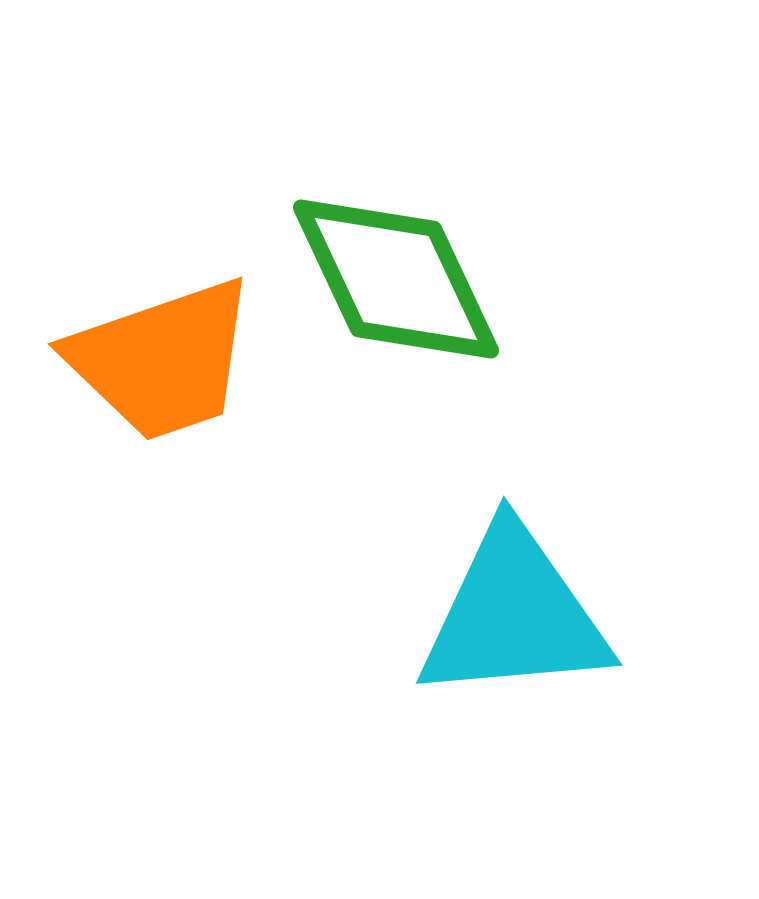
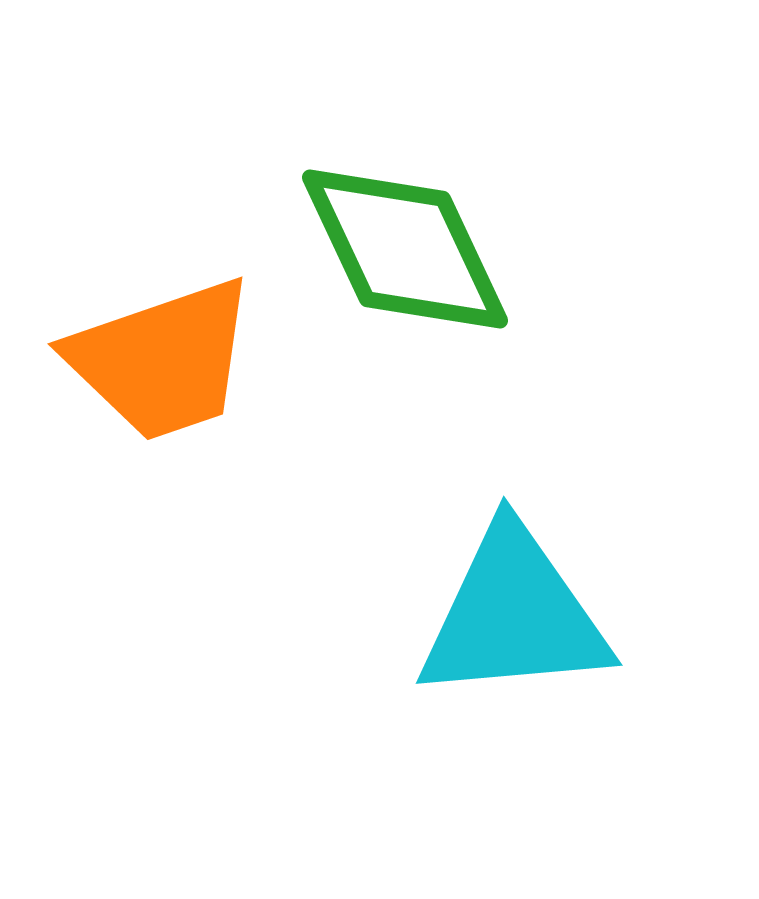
green diamond: moved 9 px right, 30 px up
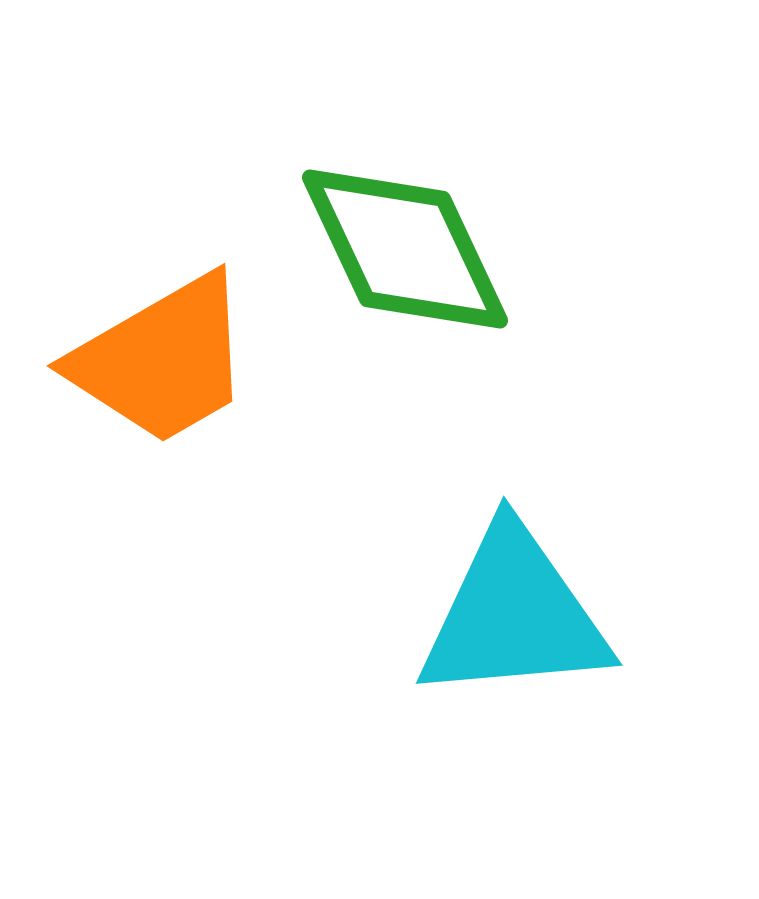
orange trapezoid: rotated 11 degrees counterclockwise
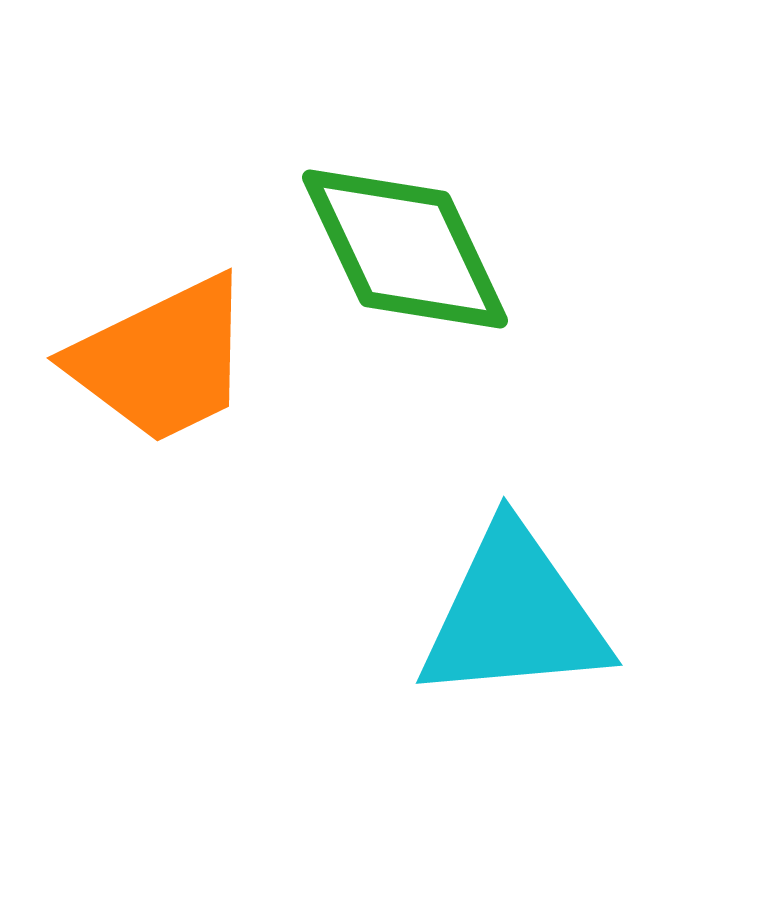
orange trapezoid: rotated 4 degrees clockwise
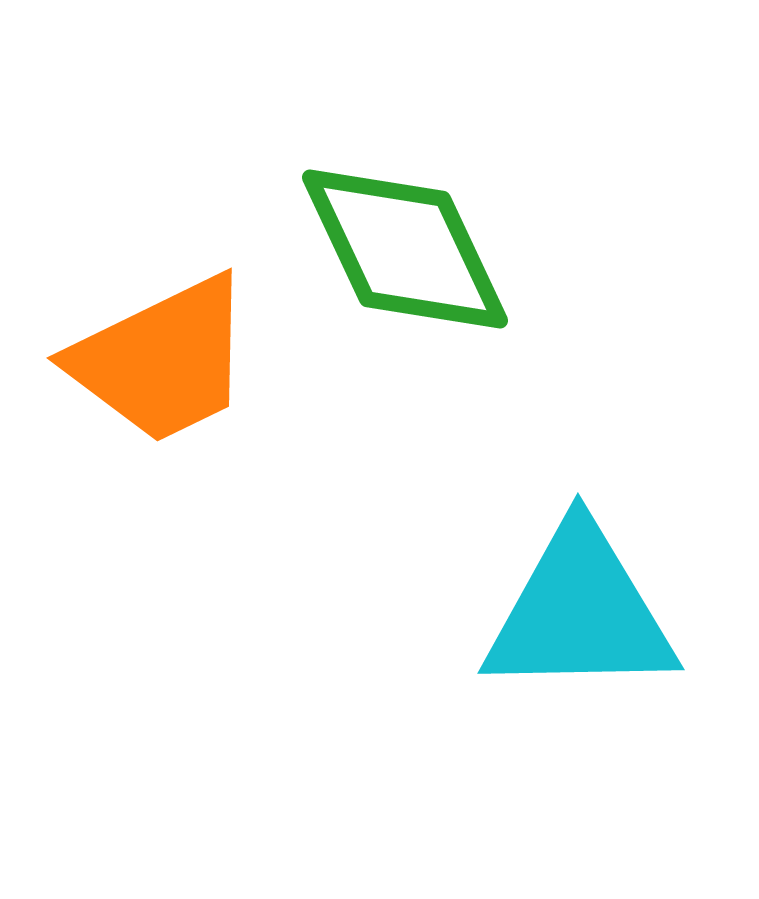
cyan triangle: moved 66 px right, 3 px up; rotated 4 degrees clockwise
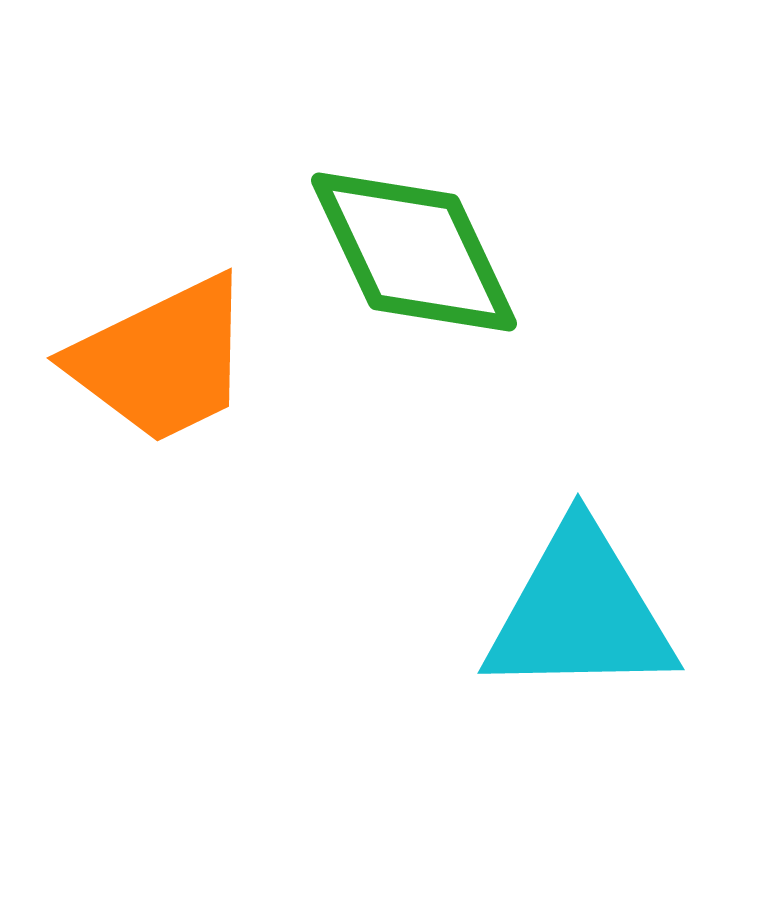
green diamond: moved 9 px right, 3 px down
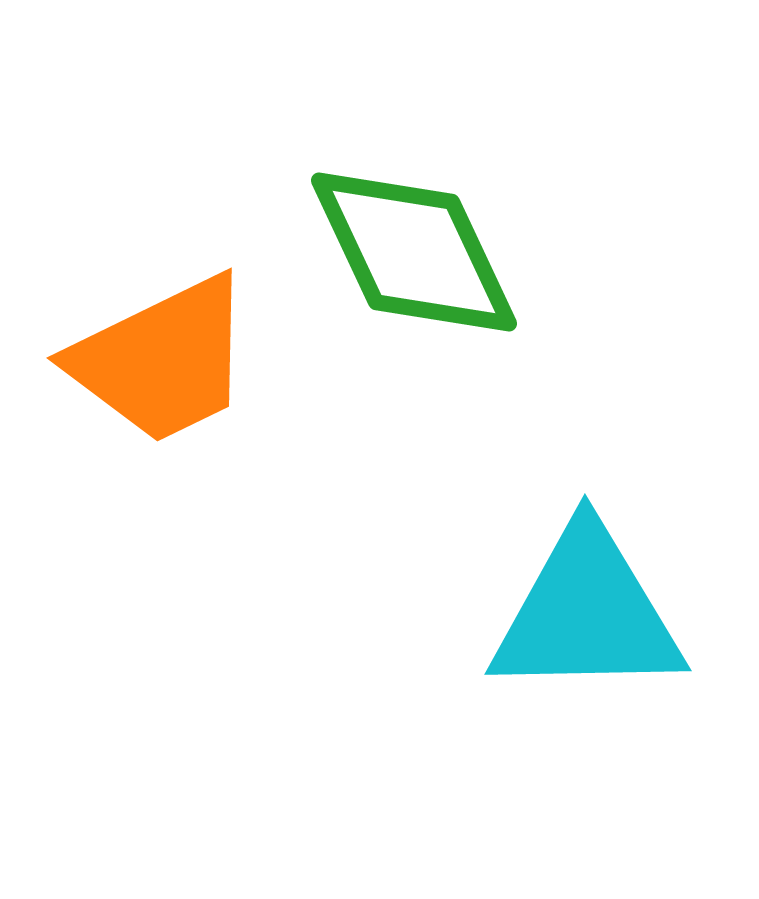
cyan triangle: moved 7 px right, 1 px down
